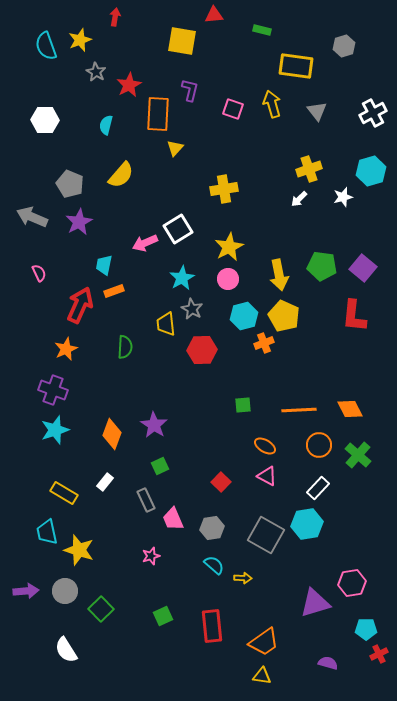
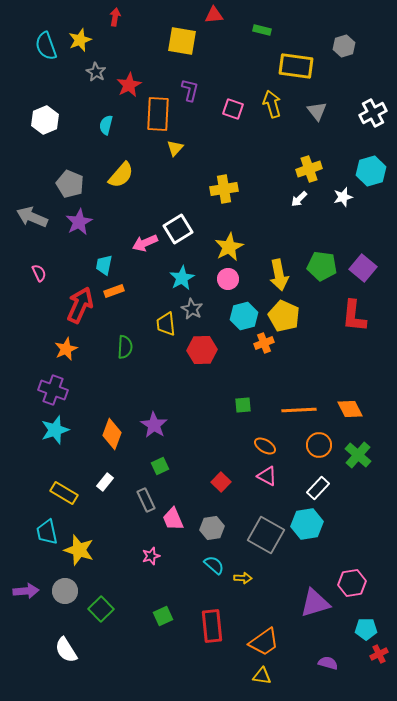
white hexagon at (45, 120): rotated 24 degrees counterclockwise
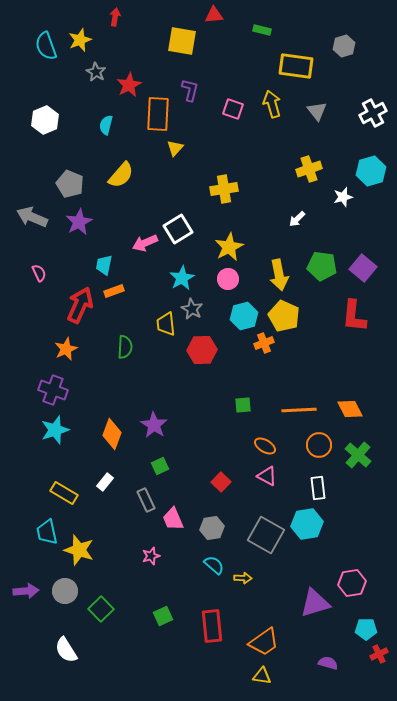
white arrow at (299, 199): moved 2 px left, 20 px down
white rectangle at (318, 488): rotated 50 degrees counterclockwise
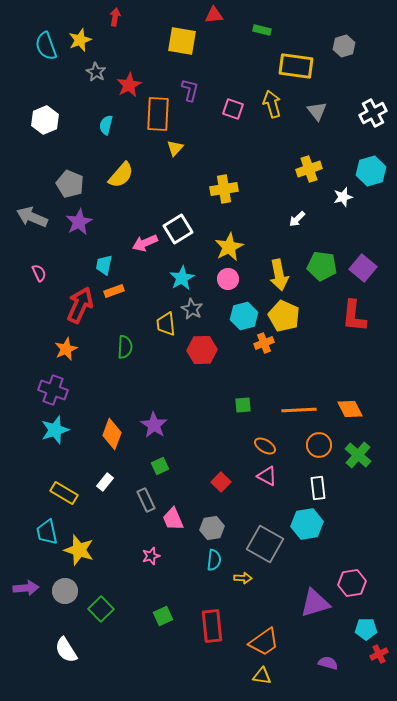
gray square at (266, 535): moved 1 px left, 9 px down
cyan semicircle at (214, 565): moved 5 px up; rotated 55 degrees clockwise
purple arrow at (26, 591): moved 3 px up
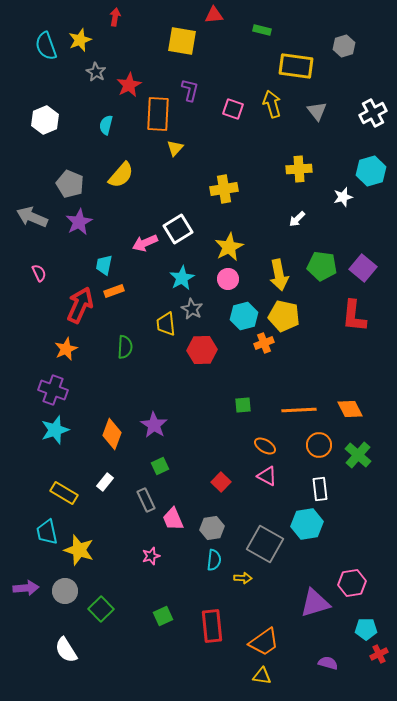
yellow cross at (309, 169): moved 10 px left; rotated 15 degrees clockwise
yellow pentagon at (284, 316): rotated 12 degrees counterclockwise
white rectangle at (318, 488): moved 2 px right, 1 px down
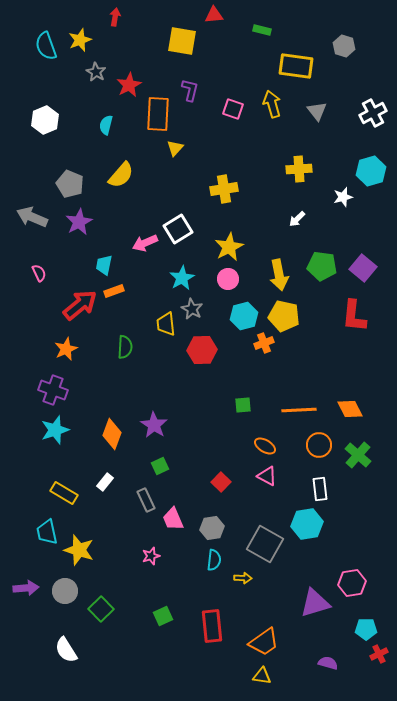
gray hexagon at (344, 46): rotated 25 degrees counterclockwise
red arrow at (80, 305): rotated 27 degrees clockwise
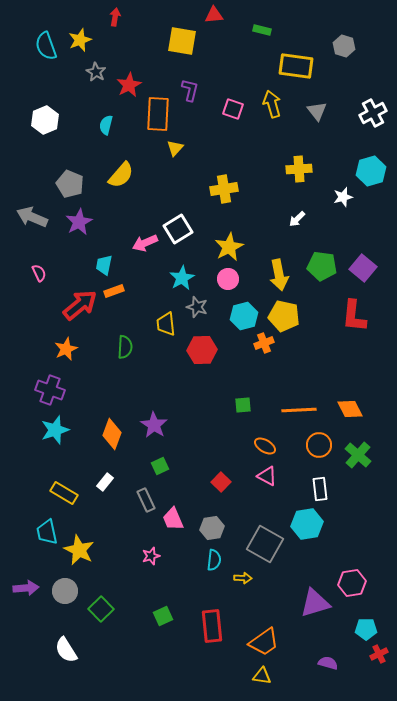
gray star at (192, 309): moved 5 px right, 2 px up; rotated 10 degrees counterclockwise
purple cross at (53, 390): moved 3 px left
yellow star at (79, 550): rotated 8 degrees clockwise
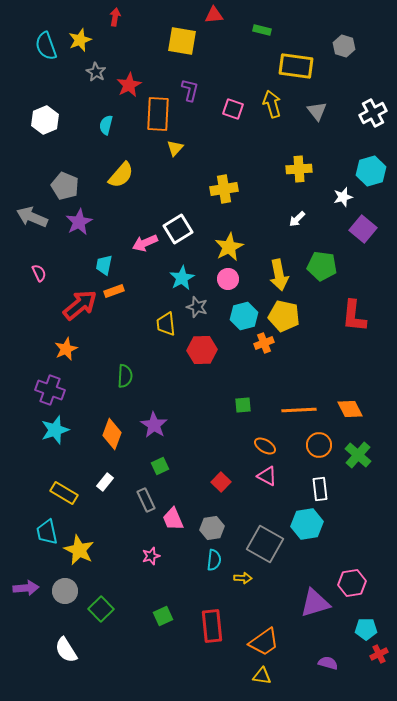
gray pentagon at (70, 184): moved 5 px left, 2 px down
purple square at (363, 268): moved 39 px up
green semicircle at (125, 347): moved 29 px down
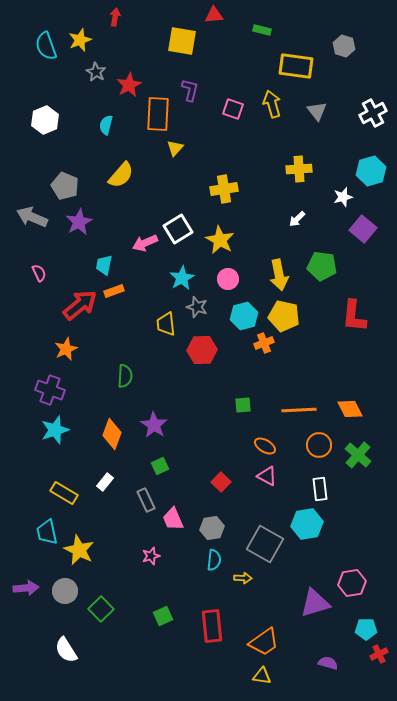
yellow star at (229, 247): moved 9 px left, 7 px up; rotated 16 degrees counterclockwise
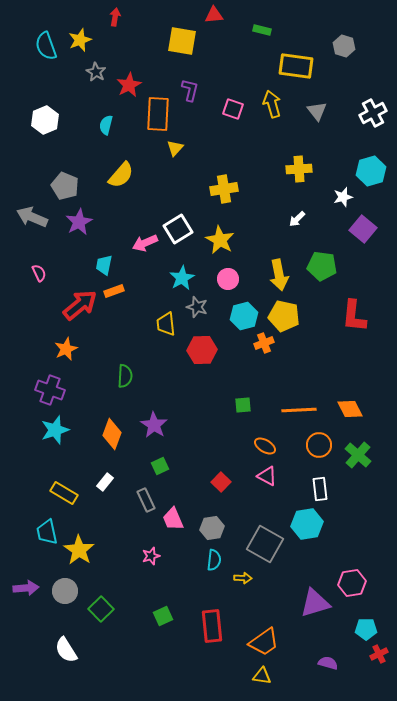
yellow star at (79, 550): rotated 8 degrees clockwise
